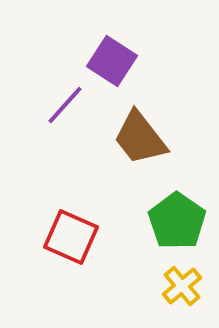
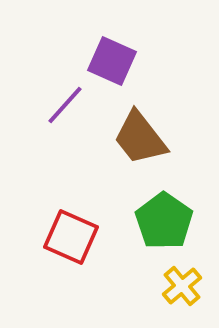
purple square: rotated 9 degrees counterclockwise
green pentagon: moved 13 px left
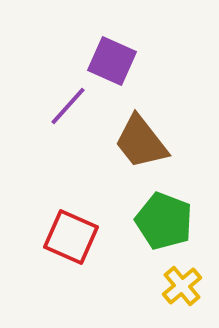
purple line: moved 3 px right, 1 px down
brown trapezoid: moved 1 px right, 4 px down
green pentagon: rotated 14 degrees counterclockwise
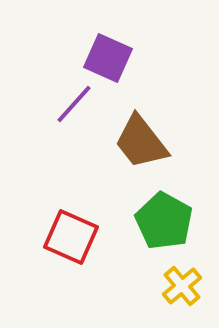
purple square: moved 4 px left, 3 px up
purple line: moved 6 px right, 2 px up
green pentagon: rotated 8 degrees clockwise
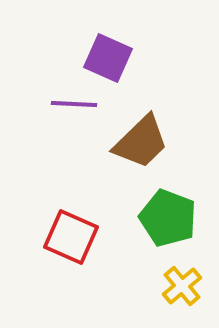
purple line: rotated 51 degrees clockwise
brown trapezoid: rotated 96 degrees counterclockwise
green pentagon: moved 4 px right, 3 px up; rotated 8 degrees counterclockwise
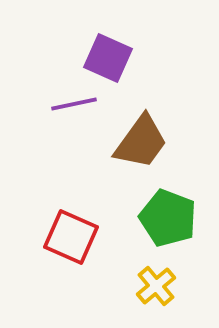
purple line: rotated 15 degrees counterclockwise
brown trapezoid: rotated 10 degrees counterclockwise
yellow cross: moved 26 px left
